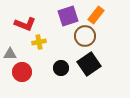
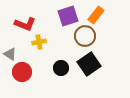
gray triangle: rotated 32 degrees clockwise
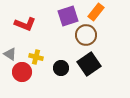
orange rectangle: moved 3 px up
brown circle: moved 1 px right, 1 px up
yellow cross: moved 3 px left, 15 px down; rotated 24 degrees clockwise
